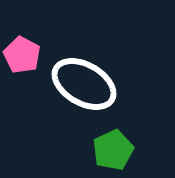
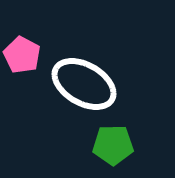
green pentagon: moved 5 px up; rotated 24 degrees clockwise
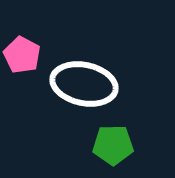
white ellipse: rotated 18 degrees counterclockwise
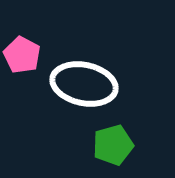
green pentagon: rotated 15 degrees counterclockwise
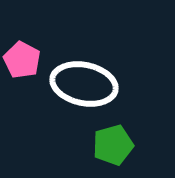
pink pentagon: moved 5 px down
